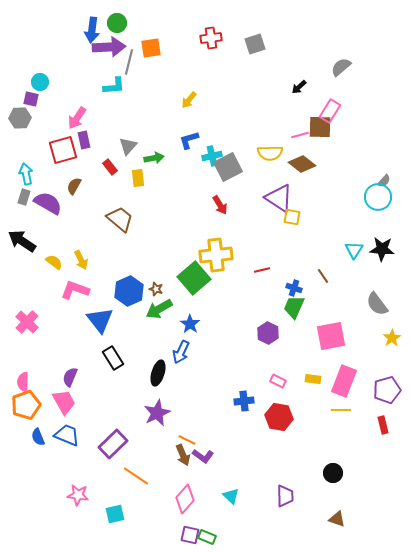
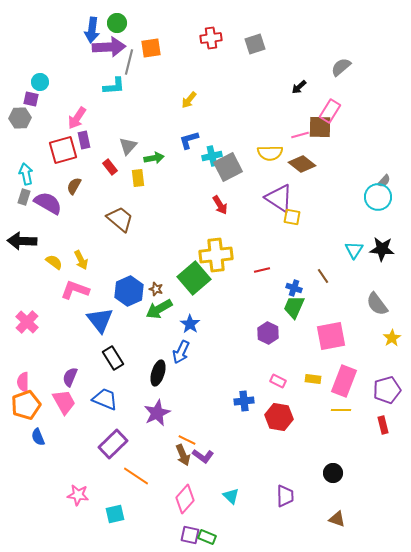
black arrow at (22, 241): rotated 32 degrees counterclockwise
blue trapezoid at (67, 435): moved 38 px right, 36 px up
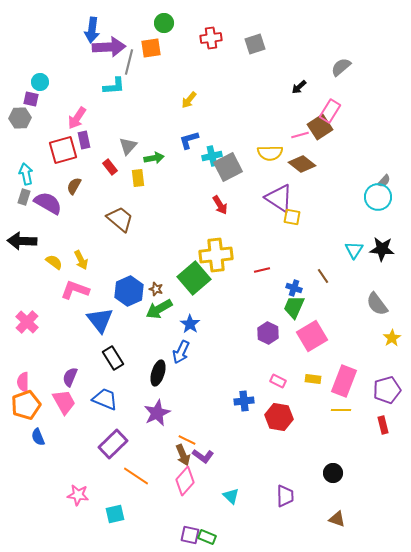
green circle at (117, 23): moved 47 px right
brown square at (320, 127): rotated 35 degrees counterclockwise
pink square at (331, 336): moved 19 px left; rotated 20 degrees counterclockwise
pink diamond at (185, 499): moved 18 px up
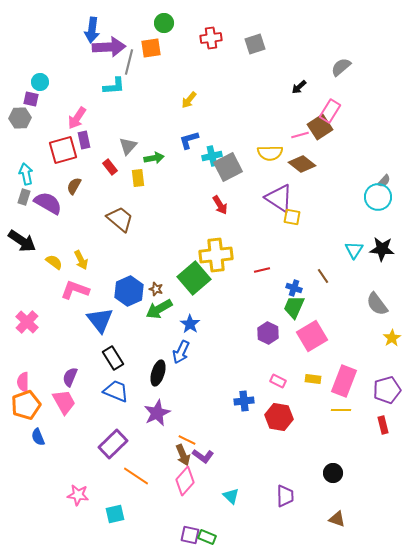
black arrow at (22, 241): rotated 148 degrees counterclockwise
blue trapezoid at (105, 399): moved 11 px right, 8 px up
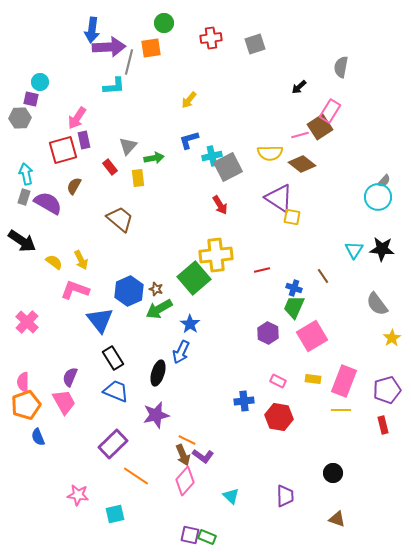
gray semicircle at (341, 67): rotated 40 degrees counterclockwise
purple star at (157, 413): moved 1 px left, 2 px down; rotated 12 degrees clockwise
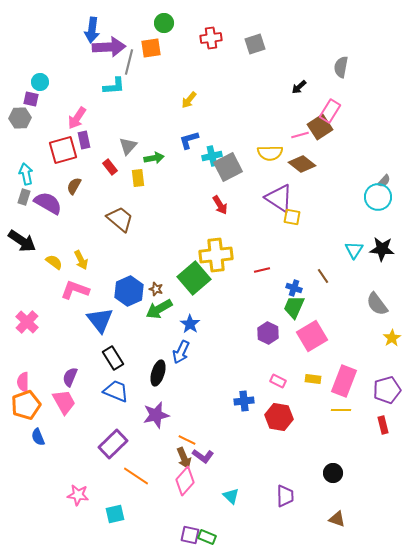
brown arrow at (183, 455): moved 1 px right, 3 px down
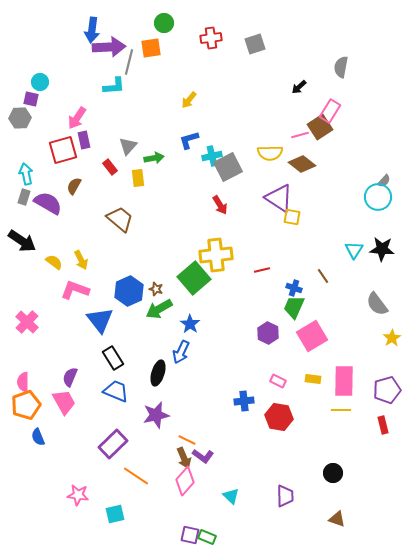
pink rectangle at (344, 381): rotated 20 degrees counterclockwise
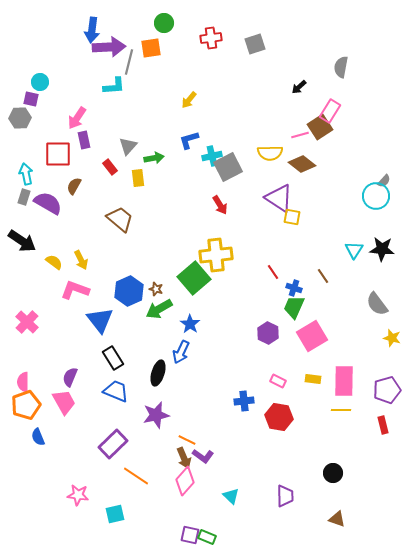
red square at (63, 150): moved 5 px left, 4 px down; rotated 16 degrees clockwise
cyan circle at (378, 197): moved 2 px left, 1 px up
red line at (262, 270): moved 11 px right, 2 px down; rotated 70 degrees clockwise
yellow star at (392, 338): rotated 24 degrees counterclockwise
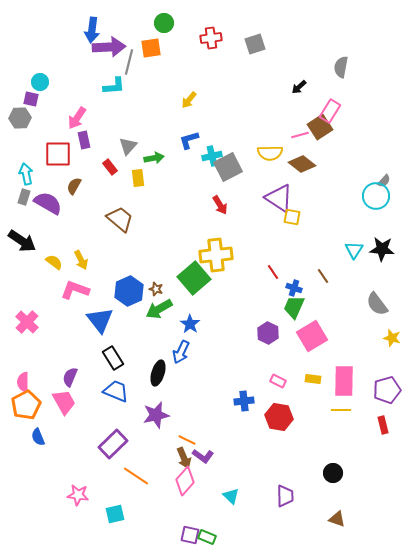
orange pentagon at (26, 405): rotated 8 degrees counterclockwise
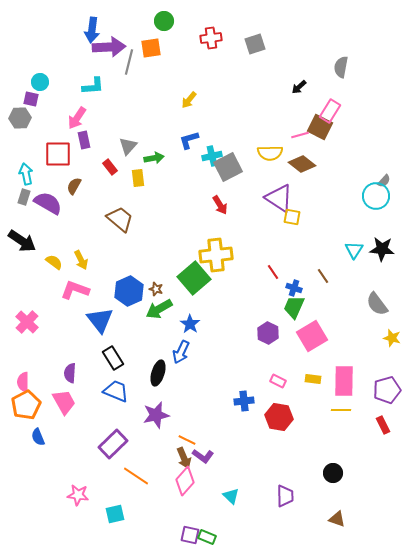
green circle at (164, 23): moved 2 px up
cyan L-shape at (114, 86): moved 21 px left
brown square at (320, 127): rotated 30 degrees counterclockwise
purple semicircle at (70, 377): moved 4 px up; rotated 18 degrees counterclockwise
red rectangle at (383, 425): rotated 12 degrees counterclockwise
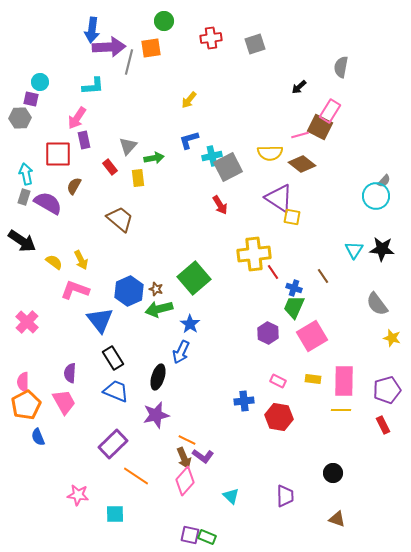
yellow cross at (216, 255): moved 38 px right, 1 px up
green arrow at (159, 309): rotated 16 degrees clockwise
black ellipse at (158, 373): moved 4 px down
cyan square at (115, 514): rotated 12 degrees clockwise
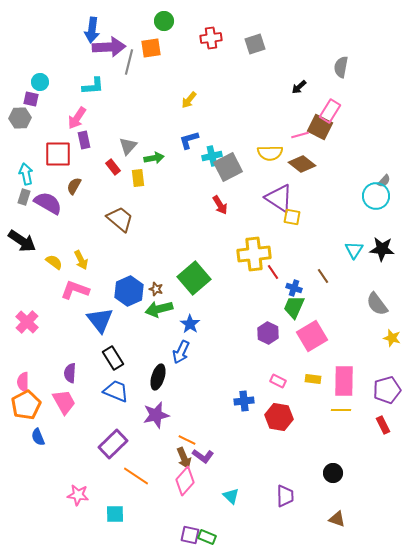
red rectangle at (110, 167): moved 3 px right
